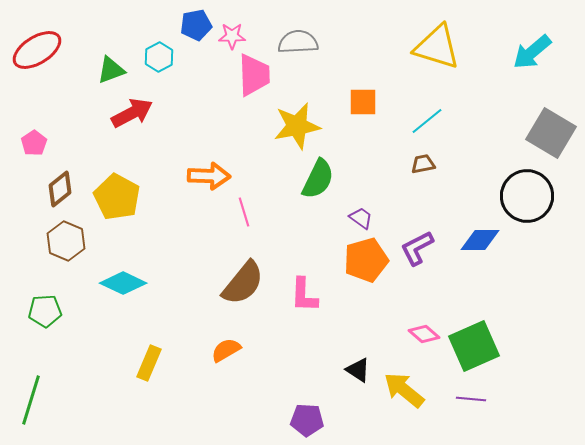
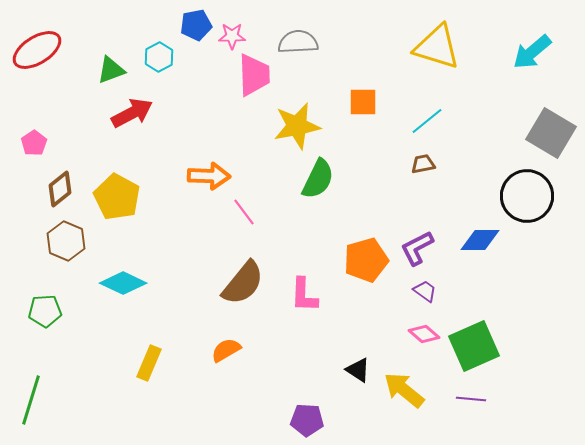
pink line: rotated 20 degrees counterclockwise
purple trapezoid: moved 64 px right, 73 px down
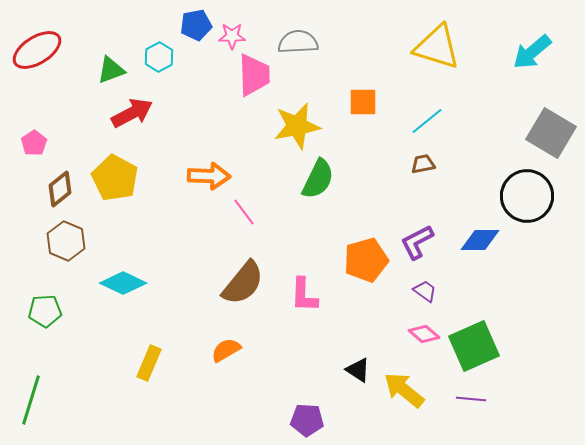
yellow pentagon: moved 2 px left, 19 px up
purple L-shape: moved 6 px up
